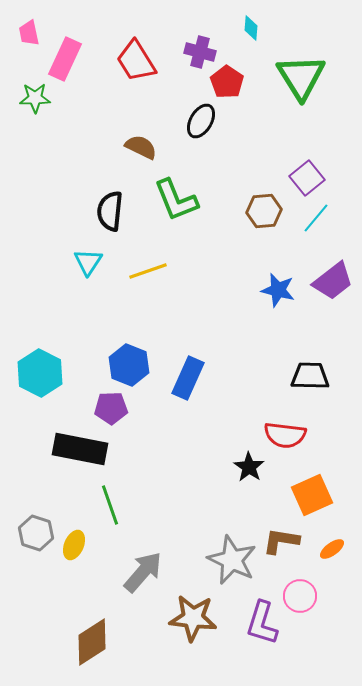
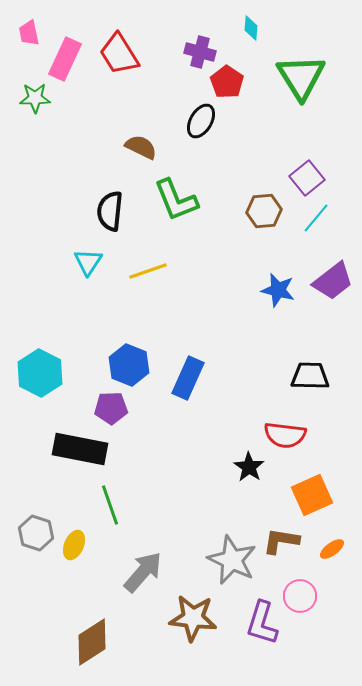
red trapezoid: moved 17 px left, 7 px up
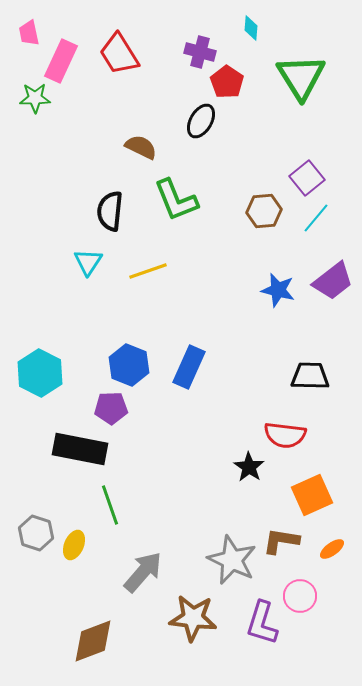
pink rectangle: moved 4 px left, 2 px down
blue rectangle: moved 1 px right, 11 px up
brown diamond: moved 1 px right, 1 px up; rotated 12 degrees clockwise
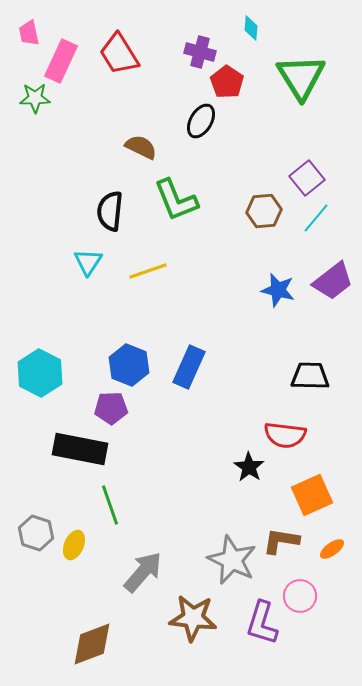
brown diamond: moved 1 px left, 3 px down
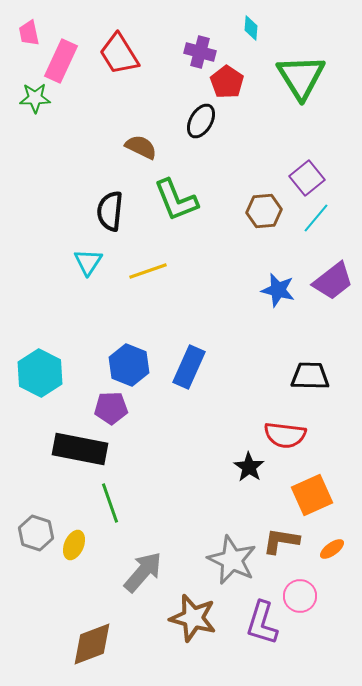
green line: moved 2 px up
brown star: rotated 9 degrees clockwise
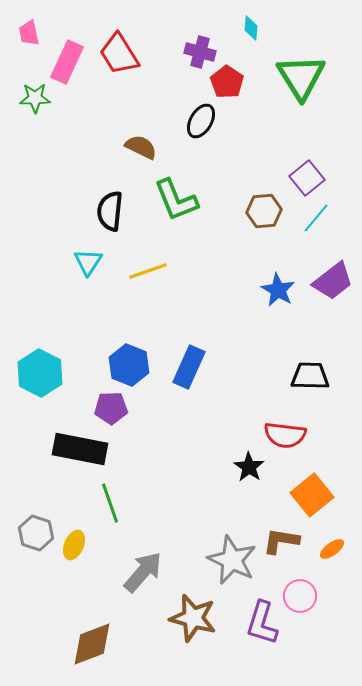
pink rectangle: moved 6 px right, 1 px down
blue star: rotated 16 degrees clockwise
orange square: rotated 15 degrees counterclockwise
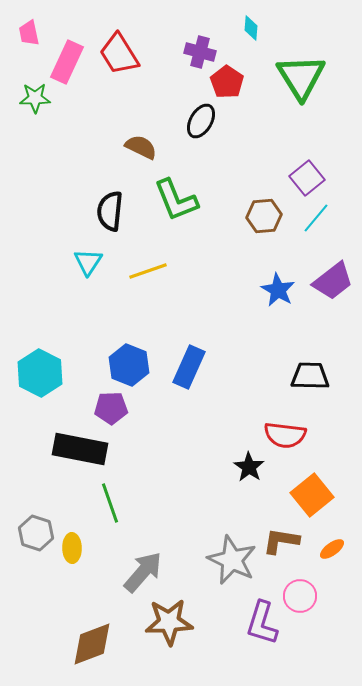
brown hexagon: moved 5 px down
yellow ellipse: moved 2 px left, 3 px down; rotated 24 degrees counterclockwise
brown star: moved 24 px left, 4 px down; rotated 18 degrees counterclockwise
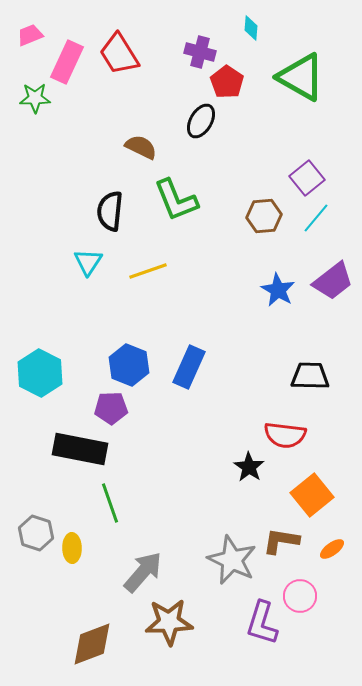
pink trapezoid: moved 1 px right, 2 px down; rotated 80 degrees clockwise
green triangle: rotated 28 degrees counterclockwise
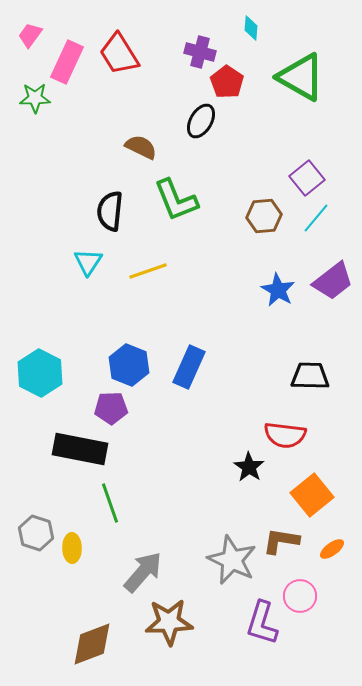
pink trapezoid: rotated 32 degrees counterclockwise
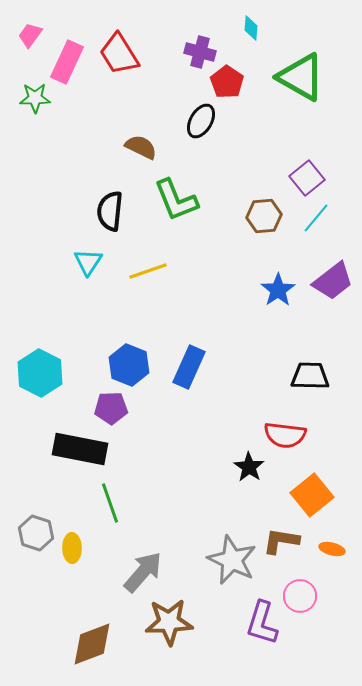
blue star: rotated 8 degrees clockwise
orange ellipse: rotated 50 degrees clockwise
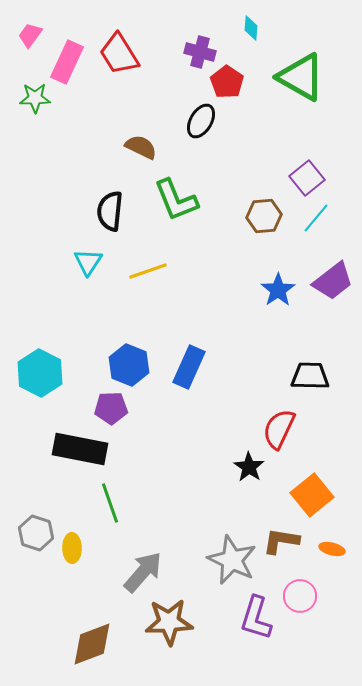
red semicircle: moved 6 px left, 6 px up; rotated 108 degrees clockwise
purple L-shape: moved 6 px left, 5 px up
